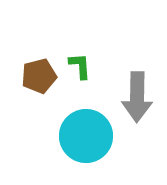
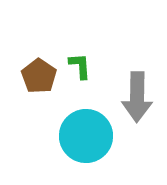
brown pentagon: rotated 24 degrees counterclockwise
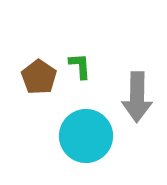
brown pentagon: moved 1 px down
